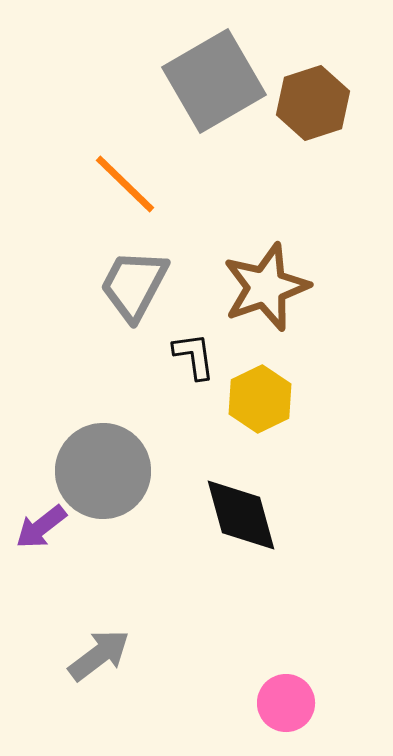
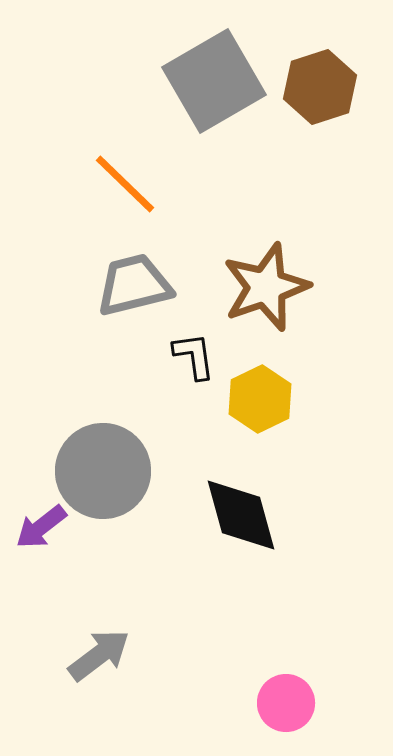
brown hexagon: moved 7 px right, 16 px up
gray trapezoid: rotated 48 degrees clockwise
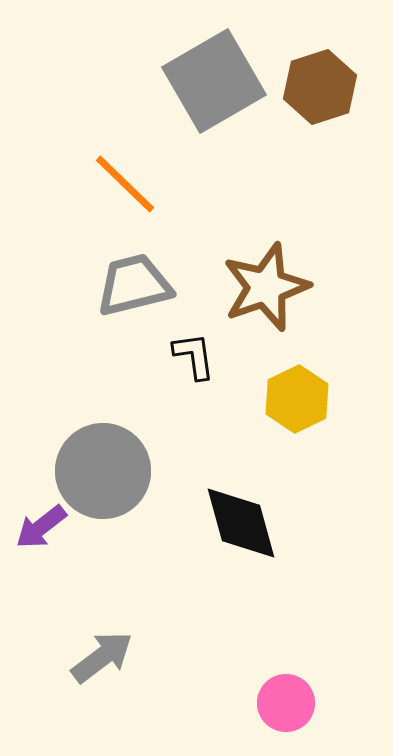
yellow hexagon: moved 37 px right
black diamond: moved 8 px down
gray arrow: moved 3 px right, 2 px down
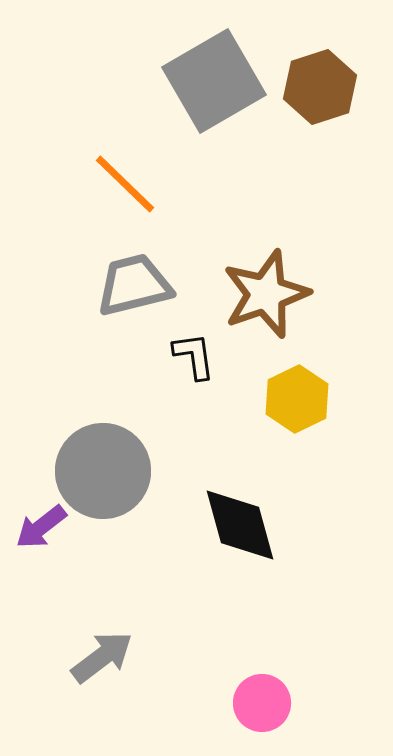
brown star: moved 7 px down
black diamond: moved 1 px left, 2 px down
pink circle: moved 24 px left
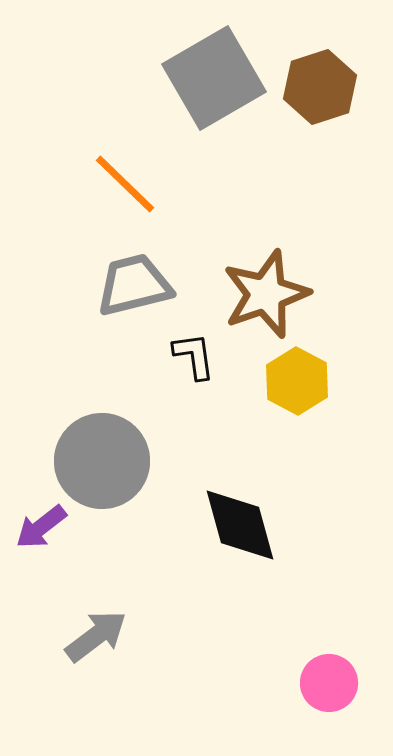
gray square: moved 3 px up
yellow hexagon: moved 18 px up; rotated 6 degrees counterclockwise
gray circle: moved 1 px left, 10 px up
gray arrow: moved 6 px left, 21 px up
pink circle: moved 67 px right, 20 px up
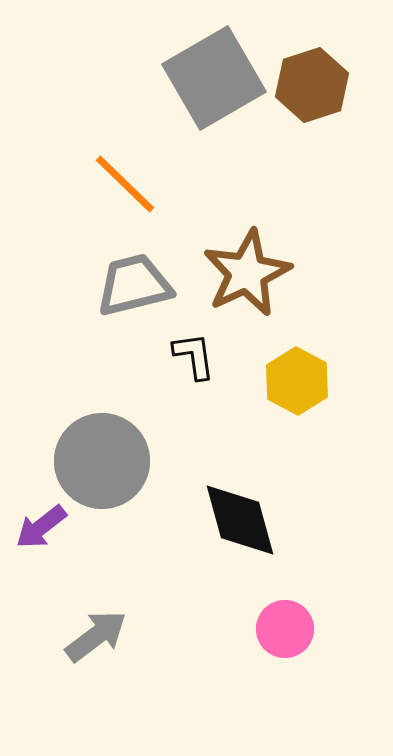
brown hexagon: moved 8 px left, 2 px up
brown star: moved 19 px left, 21 px up; rotated 6 degrees counterclockwise
black diamond: moved 5 px up
pink circle: moved 44 px left, 54 px up
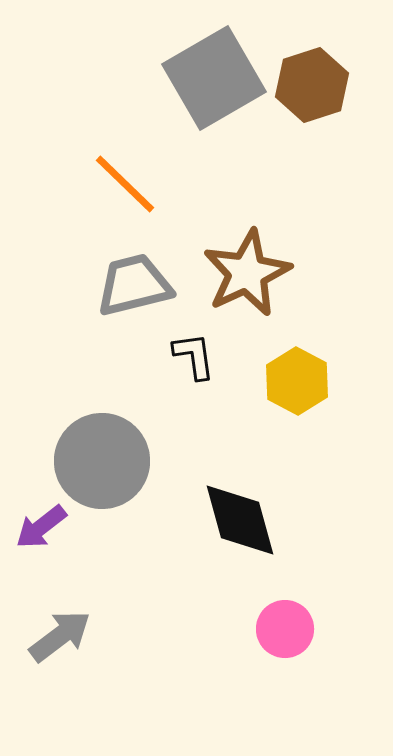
gray arrow: moved 36 px left
